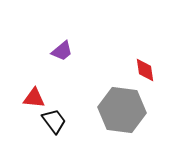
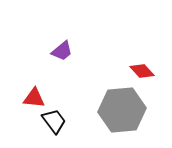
red diamond: moved 3 px left, 1 px down; rotated 35 degrees counterclockwise
gray hexagon: rotated 12 degrees counterclockwise
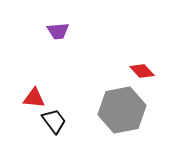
purple trapezoid: moved 4 px left, 20 px up; rotated 35 degrees clockwise
gray hexagon: rotated 6 degrees counterclockwise
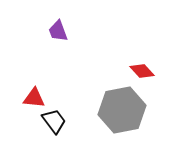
purple trapezoid: rotated 75 degrees clockwise
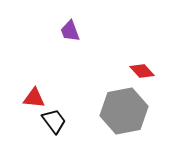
purple trapezoid: moved 12 px right
gray hexagon: moved 2 px right, 1 px down
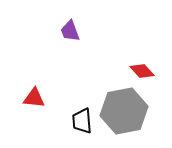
black trapezoid: moved 28 px right; rotated 148 degrees counterclockwise
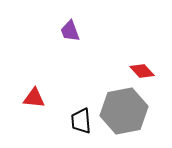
black trapezoid: moved 1 px left
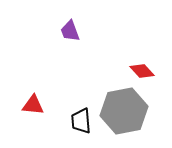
red triangle: moved 1 px left, 7 px down
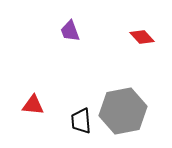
red diamond: moved 34 px up
gray hexagon: moved 1 px left
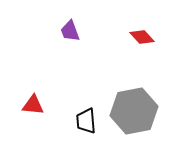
gray hexagon: moved 11 px right
black trapezoid: moved 5 px right
